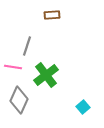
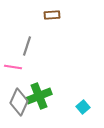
green cross: moved 7 px left, 21 px down; rotated 15 degrees clockwise
gray diamond: moved 2 px down
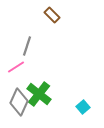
brown rectangle: rotated 49 degrees clockwise
pink line: moved 3 px right; rotated 42 degrees counterclockwise
green cross: moved 2 px up; rotated 30 degrees counterclockwise
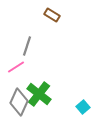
brown rectangle: rotated 14 degrees counterclockwise
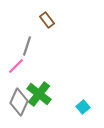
brown rectangle: moved 5 px left, 5 px down; rotated 21 degrees clockwise
pink line: moved 1 px up; rotated 12 degrees counterclockwise
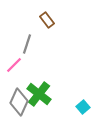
gray line: moved 2 px up
pink line: moved 2 px left, 1 px up
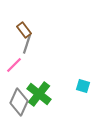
brown rectangle: moved 23 px left, 10 px down
cyan square: moved 21 px up; rotated 32 degrees counterclockwise
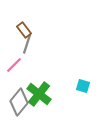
gray diamond: rotated 16 degrees clockwise
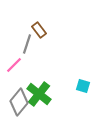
brown rectangle: moved 15 px right
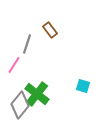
brown rectangle: moved 11 px right
pink line: rotated 12 degrees counterclockwise
green cross: moved 2 px left
gray diamond: moved 1 px right, 3 px down
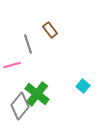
gray line: moved 1 px right; rotated 36 degrees counterclockwise
pink line: moved 2 px left; rotated 42 degrees clockwise
cyan square: rotated 24 degrees clockwise
gray diamond: moved 1 px down
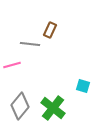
brown rectangle: rotated 63 degrees clockwise
gray line: moved 2 px right; rotated 66 degrees counterclockwise
cyan square: rotated 24 degrees counterclockwise
green cross: moved 16 px right, 14 px down
